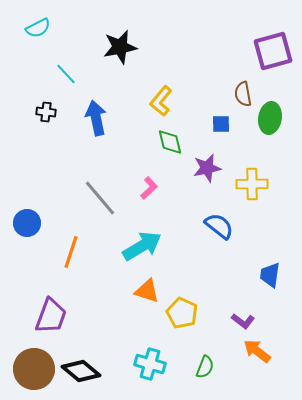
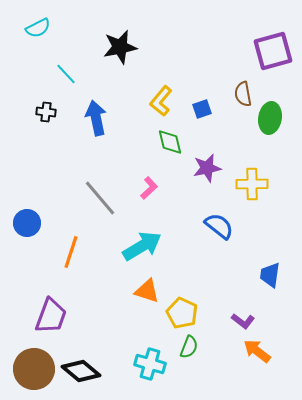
blue square: moved 19 px left, 15 px up; rotated 18 degrees counterclockwise
green semicircle: moved 16 px left, 20 px up
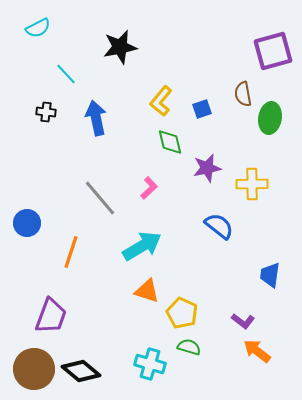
green semicircle: rotated 95 degrees counterclockwise
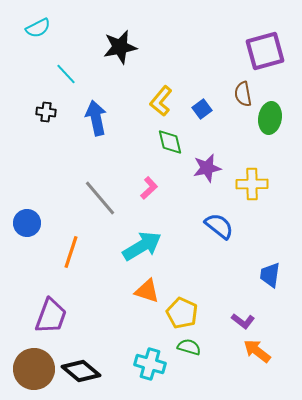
purple square: moved 8 px left
blue square: rotated 18 degrees counterclockwise
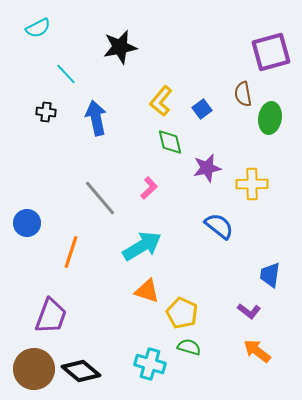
purple square: moved 6 px right, 1 px down
purple L-shape: moved 6 px right, 10 px up
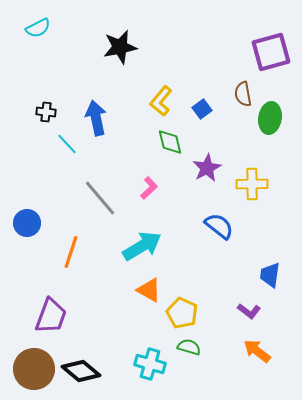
cyan line: moved 1 px right, 70 px down
purple star: rotated 16 degrees counterclockwise
orange triangle: moved 2 px right, 1 px up; rotated 12 degrees clockwise
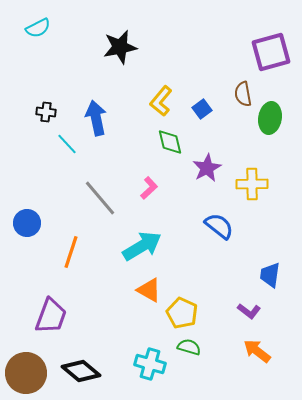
brown circle: moved 8 px left, 4 px down
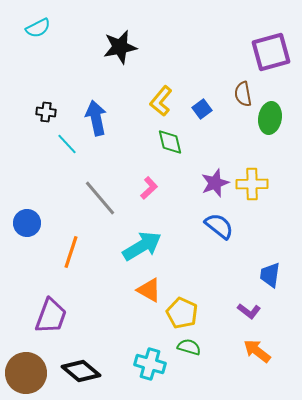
purple star: moved 8 px right, 15 px down; rotated 8 degrees clockwise
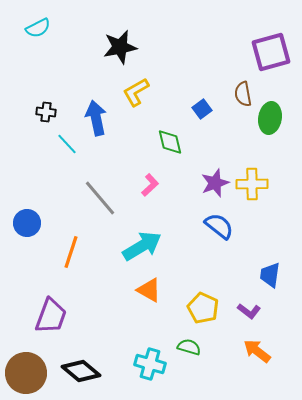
yellow L-shape: moved 25 px left, 9 px up; rotated 20 degrees clockwise
pink L-shape: moved 1 px right, 3 px up
yellow pentagon: moved 21 px right, 5 px up
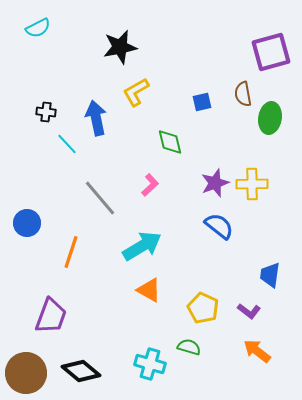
blue square: moved 7 px up; rotated 24 degrees clockwise
